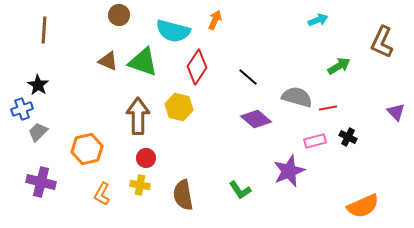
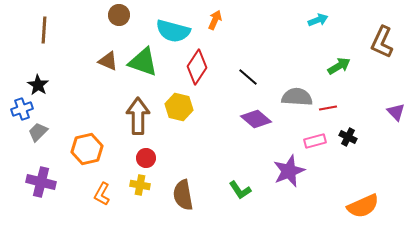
gray semicircle: rotated 12 degrees counterclockwise
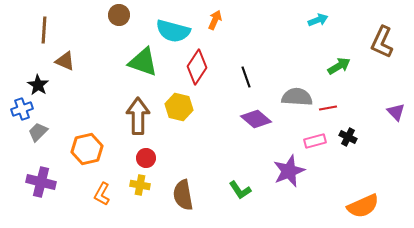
brown triangle: moved 43 px left
black line: moved 2 px left; rotated 30 degrees clockwise
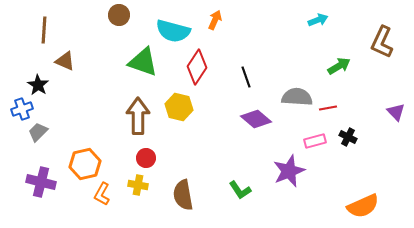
orange hexagon: moved 2 px left, 15 px down
yellow cross: moved 2 px left
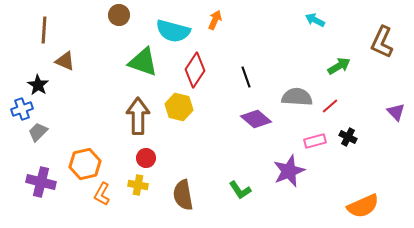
cyan arrow: moved 3 px left; rotated 132 degrees counterclockwise
red diamond: moved 2 px left, 3 px down
red line: moved 2 px right, 2 px up; rotated 30 degrees counterclockwise
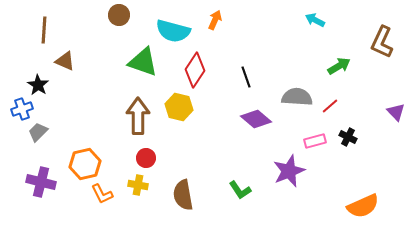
orange L-shape: rotated 55 degrees counterclockwise
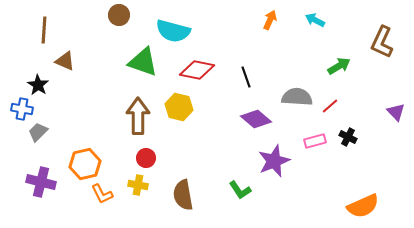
orange arrow: moved 55 px right
red diamond: moved 2 px right; rotated 68 degrees clockwise
blue cross: rotated 30 degrees clockwise
purple star: moved 15 px left, 10 px up
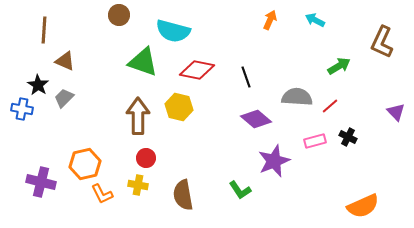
gray trapezoid: moved 26 px right, 34 px up
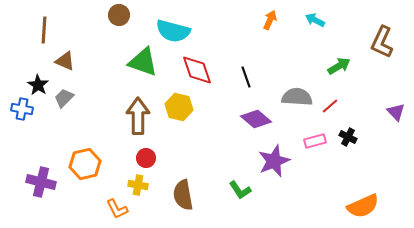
red diamond: rotated 60 degrees clockwise
orange L-shape: moved 15 px right, 15 px down
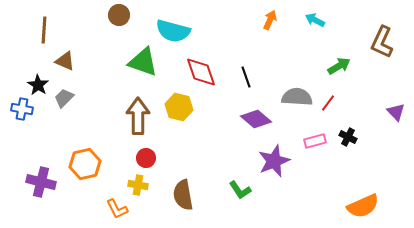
red diamond: moved 4 px right, 2 px down
red line: moved 2 px left, 3 px up; rotated 12 degrees counterclockwise
